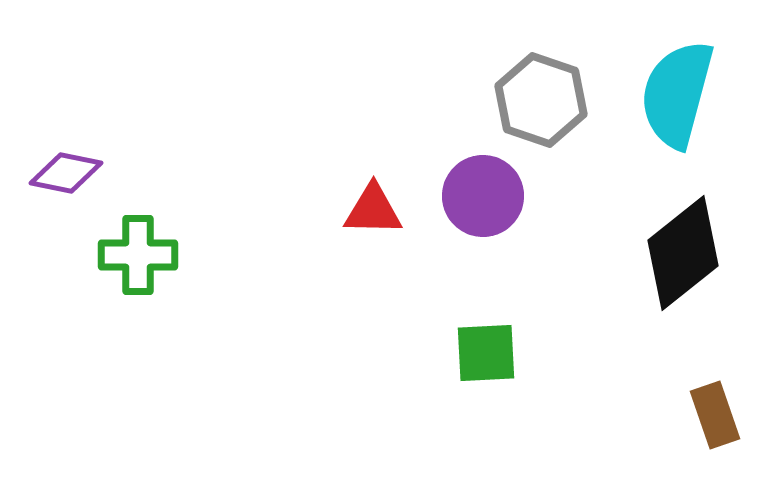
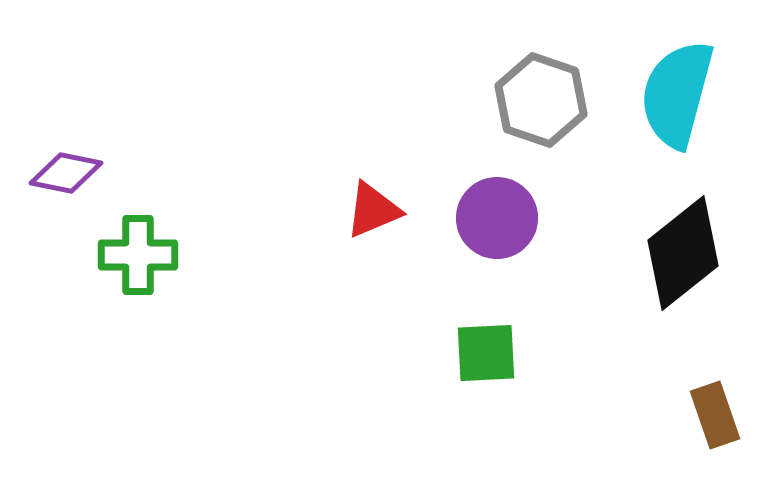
purple circle: moved 14 px right, 22 px down
red triangle: rotated 24 degrees counterclockwise
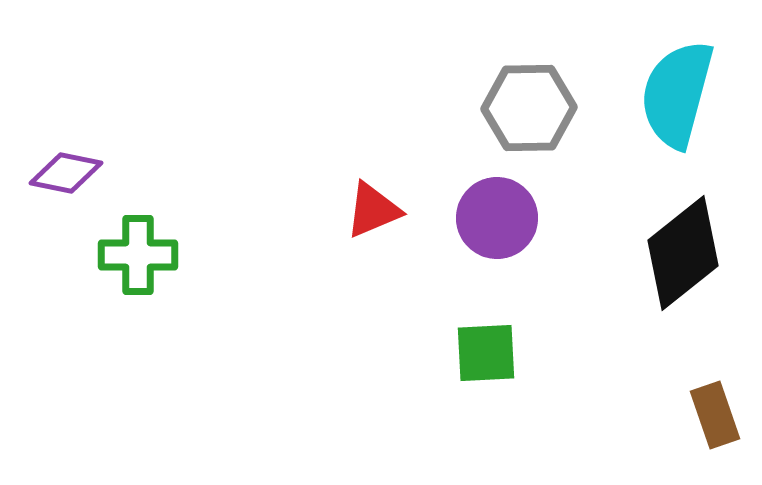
gray hexagon: moved 12 px left, 8 px down; rotated 20 degrees counterclockwise
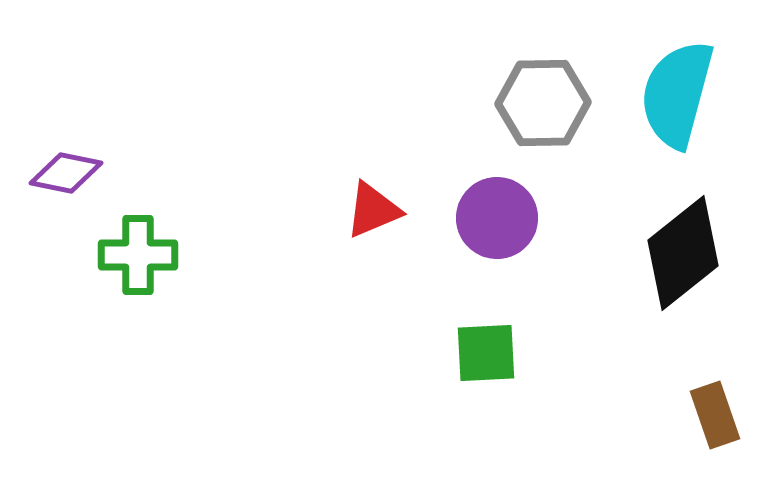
gray hexagon: moved 14 px right, 5 px up
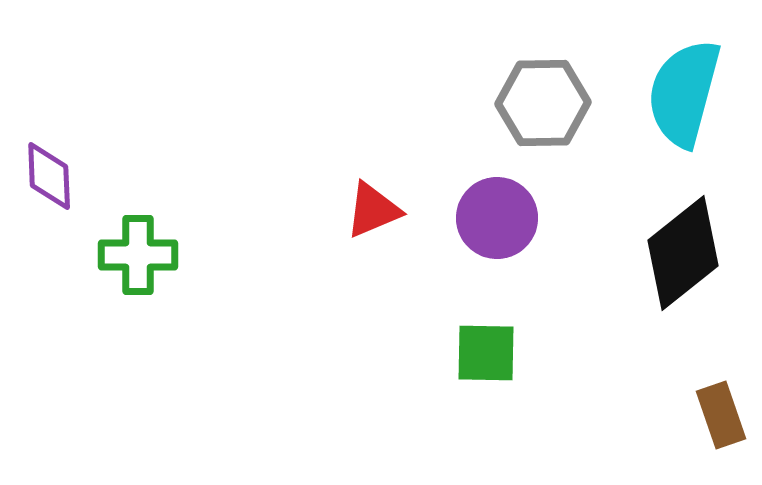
cyan semicircle: moved 7 px right, 1 px up
purple diamond: moved 17 px left, 3 px down; rotated 76 degrees clockwise
green square: rotated 4 degrees clockwise
brown rectangle: moved 6 px right
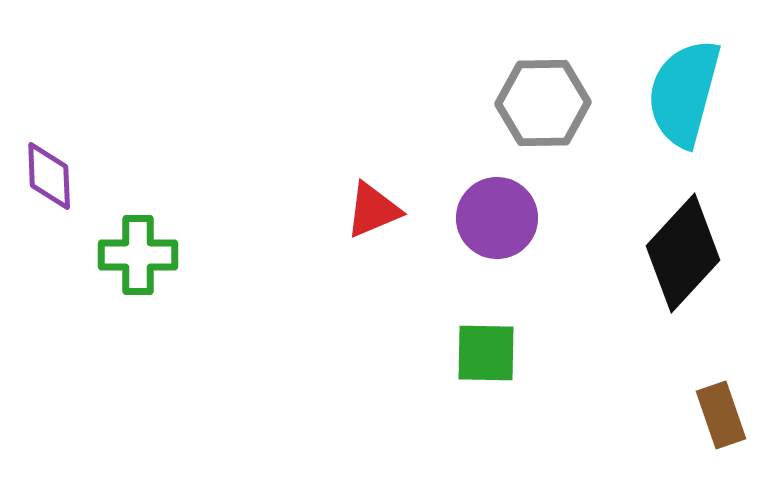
black diamond: rotated 9 degrees counterclockwise
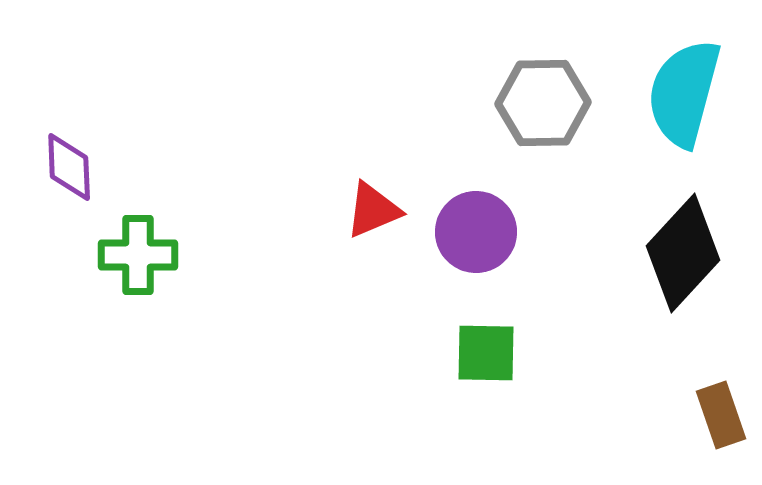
purple diamond: moved 20 px right, 9 px up
purple circle: moved 21 px left, 14 px down
